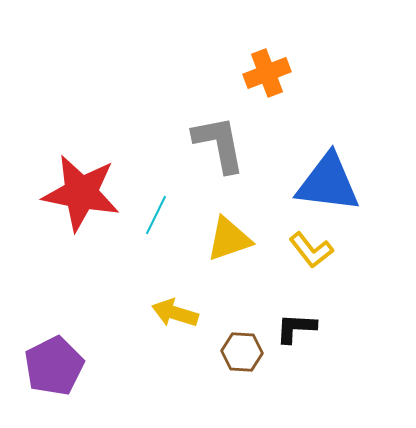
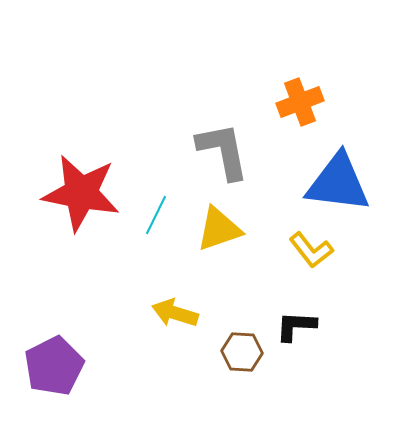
orange cross: moved 33 px right, 29 px down
gray L-shape: moved 4 px right, 7 px down
blue triangle: moved 10 px right
yellow triangle: moved 10 px left, 10 px up
black L-shape: moved 2 px up
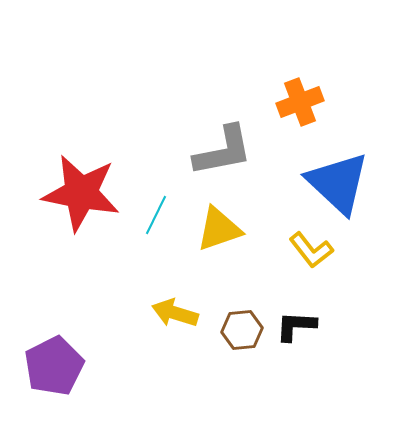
gray L-shape: rotated 90 degrees clockwise
blue triangle: rotated 36 degrees clockwise
brown hexagon: moved 22 px up; rotated 9 degrees counterclockwise
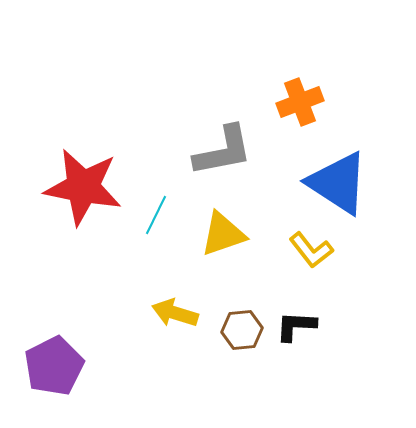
blue triangle: rotated 10 degrees counterclockwise
red star: moved 2 px right, 6 px up
yellow triangle: moved 4 px right, 5 px down
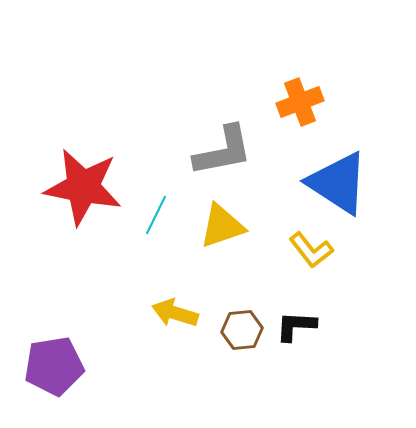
yellow triangle: moved 1 px left, 8 px up
purple pentagon: rotated 18 degrees clockwise
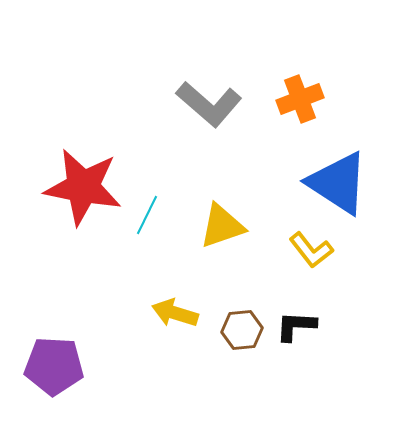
orange cross: moved 3 px up
gray L-shape: moved 14 px left, 47 px up; rotated 52 degrees clockwise
cyan line: moved 9 px left
purple pentagon: rotated 12 degrees clockwise
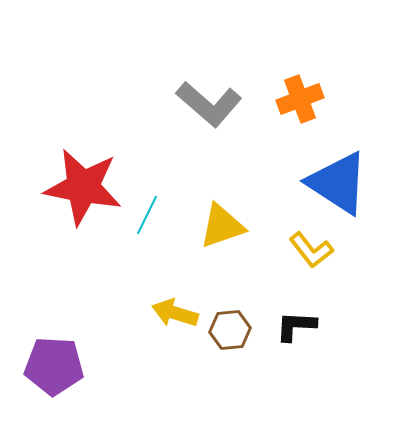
brown hexagon: moved 12 px left
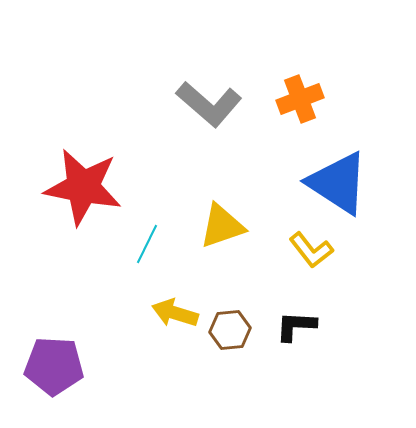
cyan line: moved 29 px down
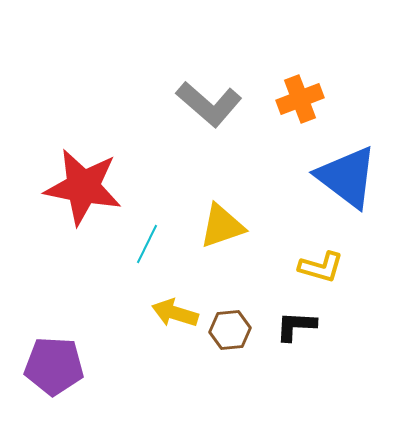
blue triangle: moved 9 px right, 6 px up; rotated 4 degrees clockwise
yellow L-shape: moved 10 px right, 17 px down; rotated 36 degrees counterclockwise
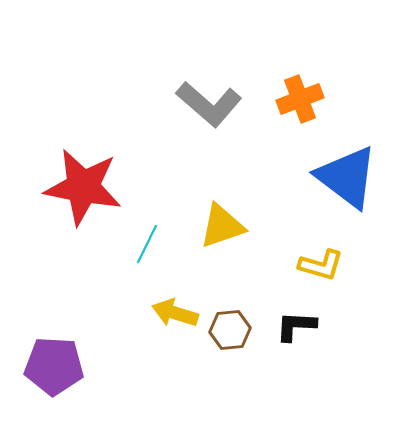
yellow L-shape: moved 2 px up
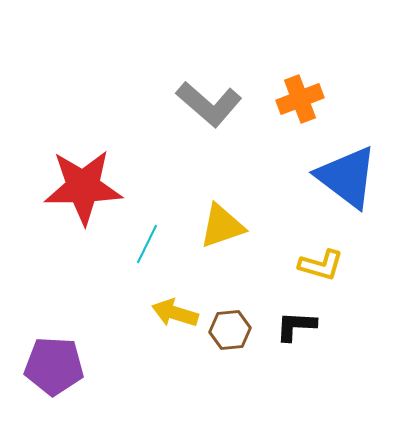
red star: rotated 12 degrees counterclockwise
